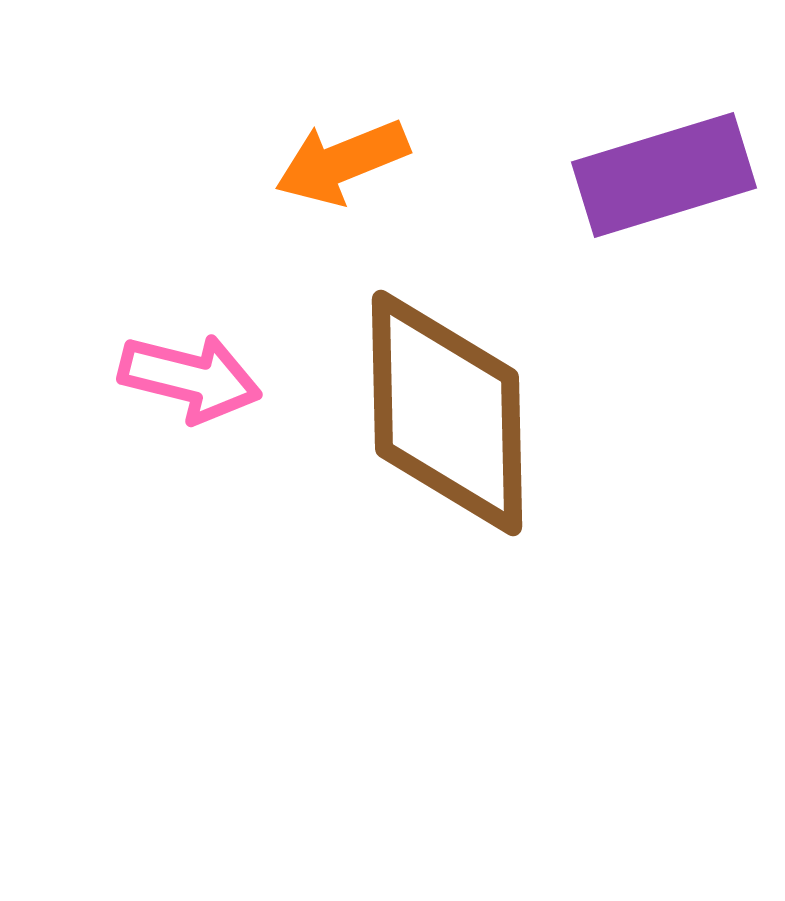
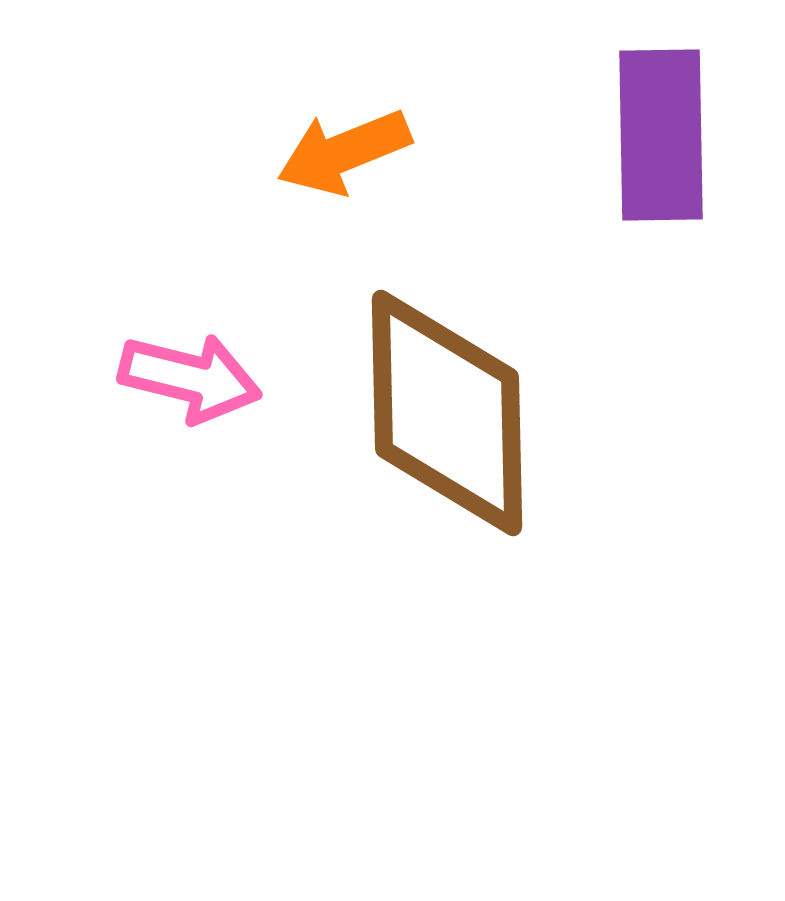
orange arrow: moved 2 px right, 10 px up
purple rectangle: moved 3 px left, 40 px up; rotated 74 degrees counterclockwise
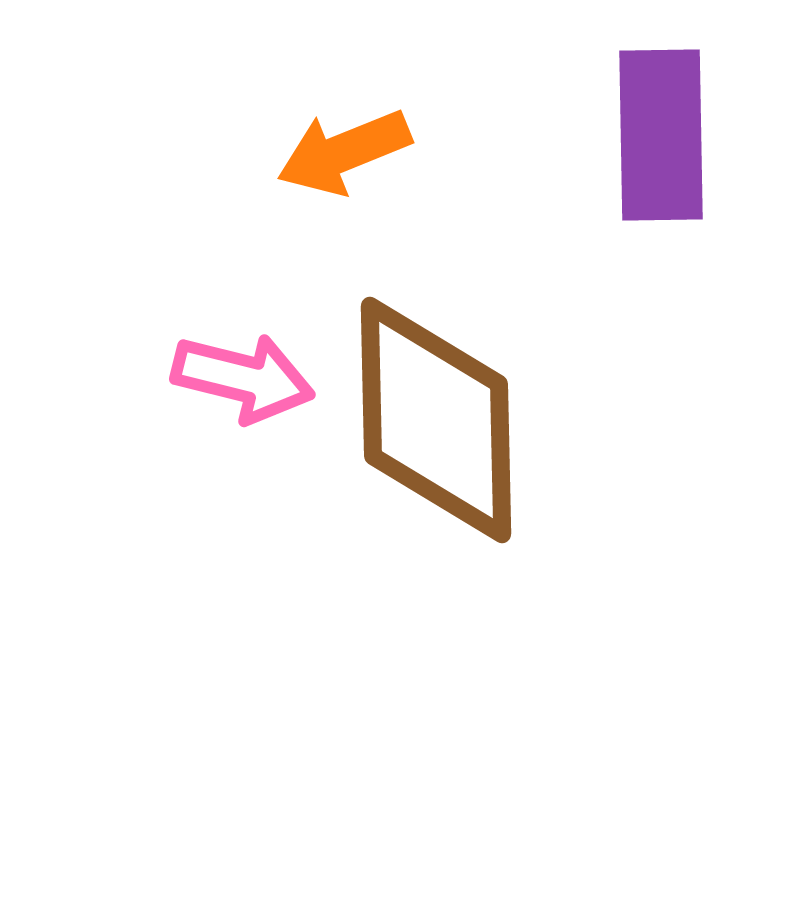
pink arrow: moved 53 px right
brown diamond: moved 11 px left, 7 px down
